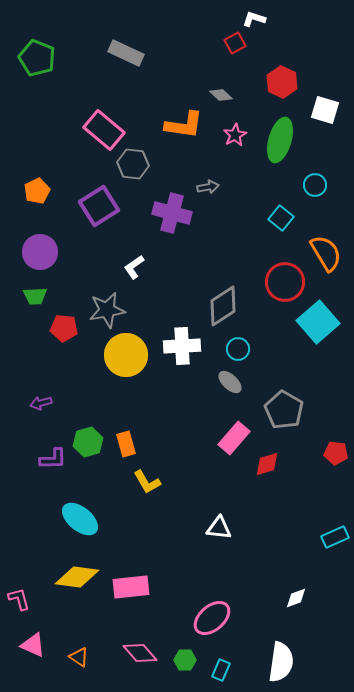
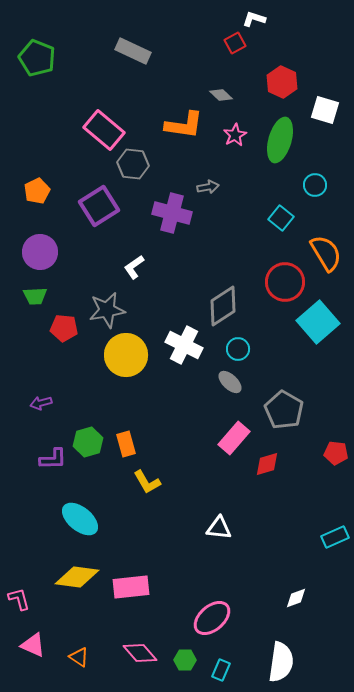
gray rectangle at (126, 53): moved 7 px right, 2 px up
white cross at (182, 346): moved 2 px right, 1 px up; rotated 30 degrees clockwise
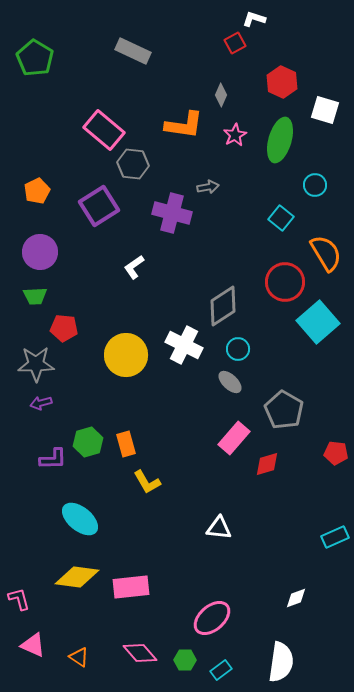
green pentagon at (37, 58): moved 2 px left; rotated 9 degrees clockwise
gray diamond at (221, 95): rotated 70 degrees clockwise
gray star at (107, 310): moved 71 px left, 54 px down; rotated 9 degrees clockwise
cyan rectangle at (221, 670): rotated 30 degrees clockwise
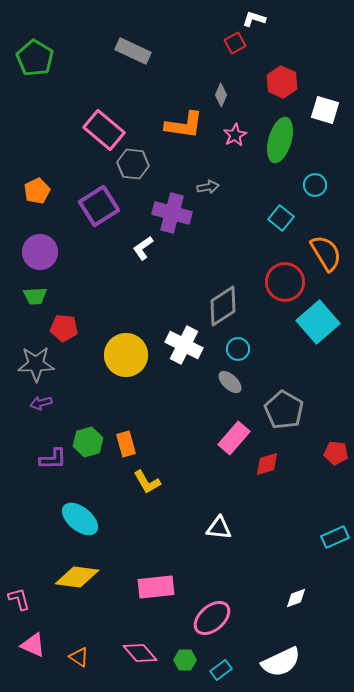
white L-shape at (134, 267): moved 9 px right, 19 px up
pink rectangle at (131, 587): moved 25 px right
white semicircle at (281, 662): rotated 57 degrees clockwise
